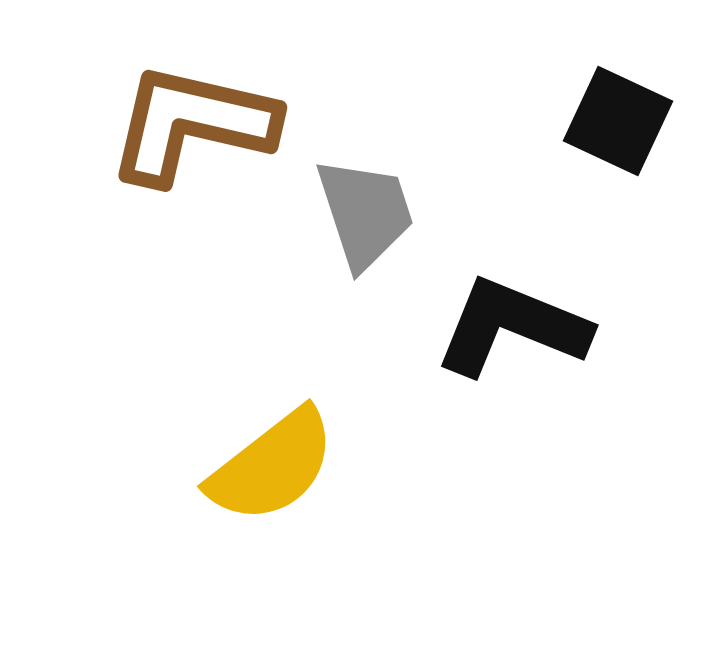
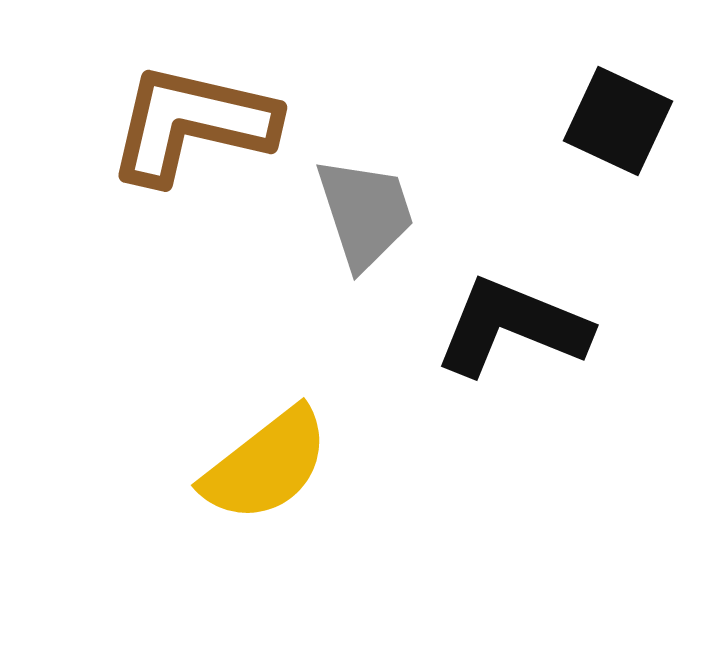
yellow semicircle: moved 6 px left, 1 px up
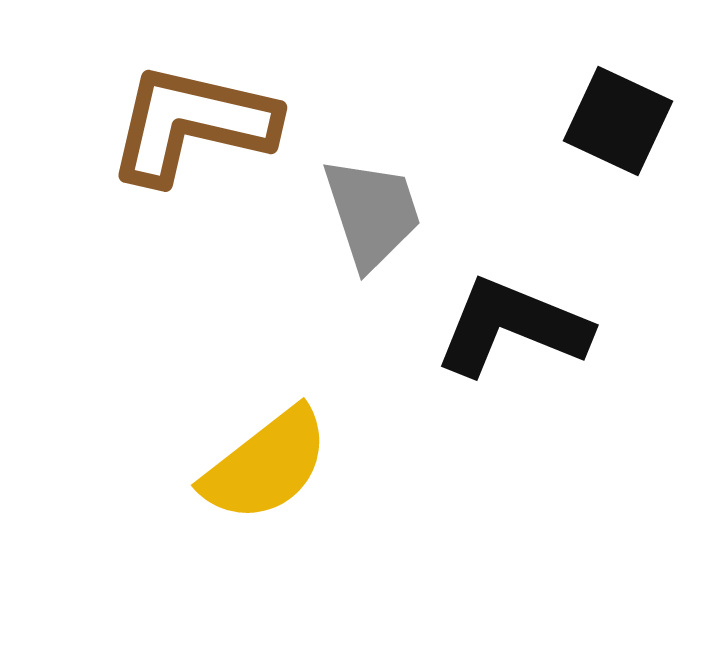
gray trapezoid: moved 7 px right
